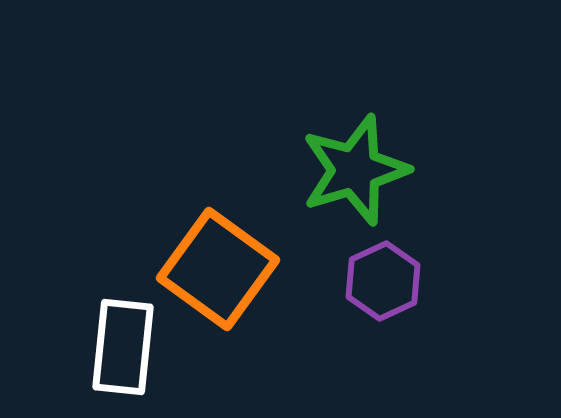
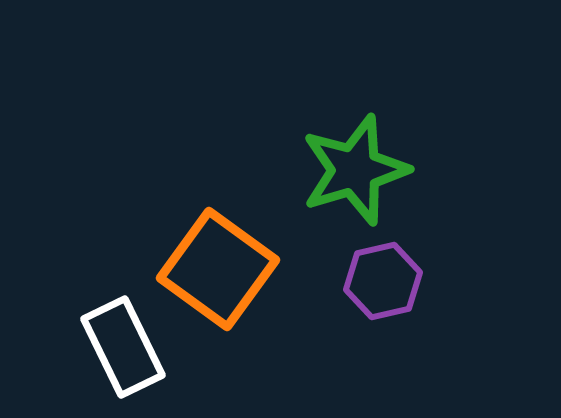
purple hexagon: rotated 12 degrees clockwise
white rectangle: rotated 32 degrees counterclockwise
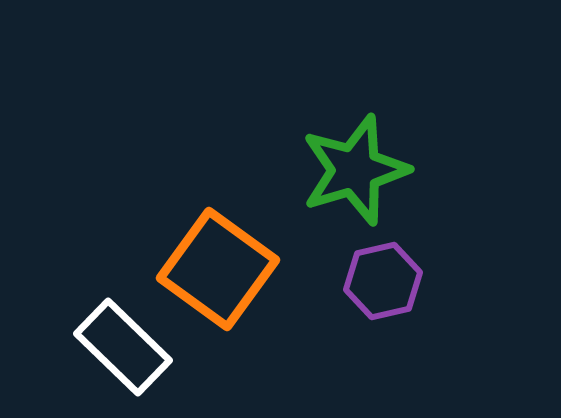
white rectangle: rotated 20 degrees counterclockwise
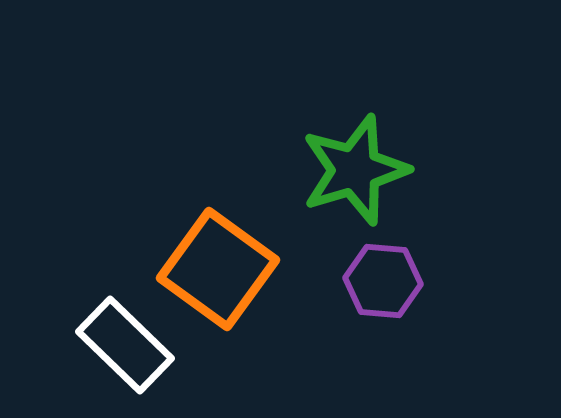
purple hexagon: rotated 18 degrees clockwise
white rectangle: moved 2 px right, 2 px up
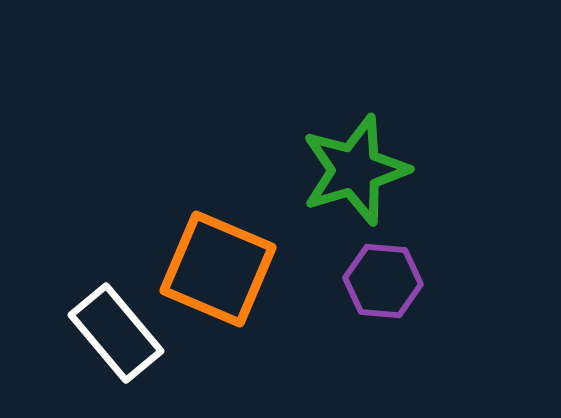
orange square: rotated 13 degrees counterclockwise
white rectangle: moved 9 px left, 12 px up; rotated 6 degrees clockwise
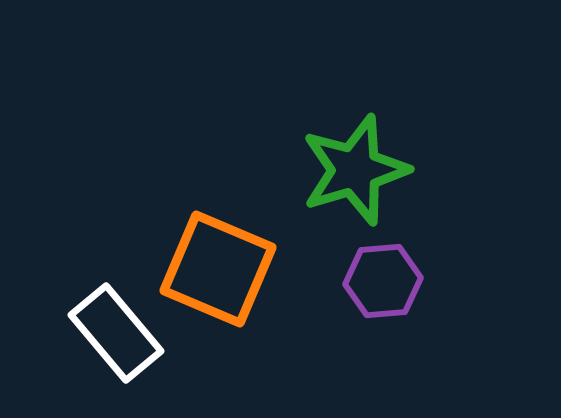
purple hexagon: rotated 10 degrees counterclockwise
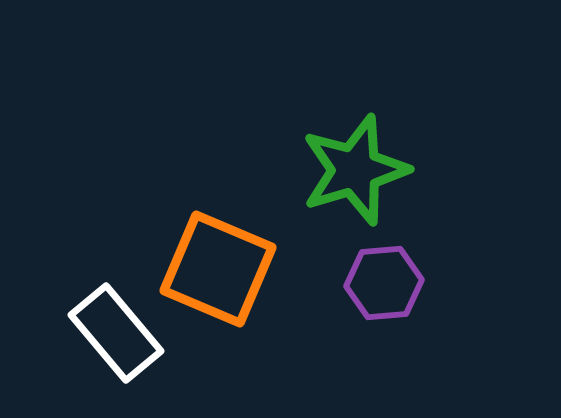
purple hexagon: moved 1 px right, 2 px down
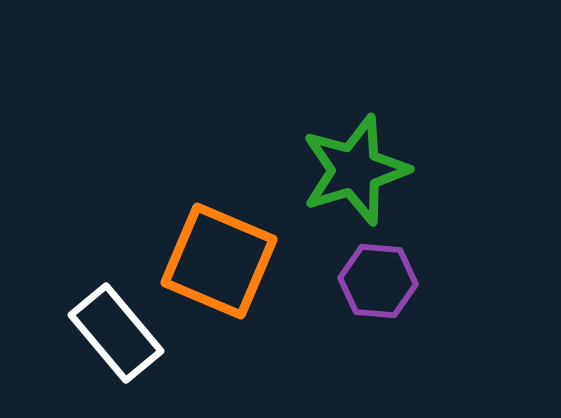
orange square: moved 1 px right, 8 px up
purple hexagon: moved 6 px left, 2 px up; rotated 10 degrees clockwise
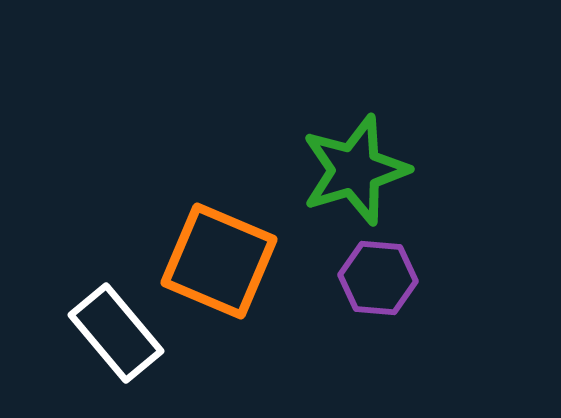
purple hexagon: moved 3 px up
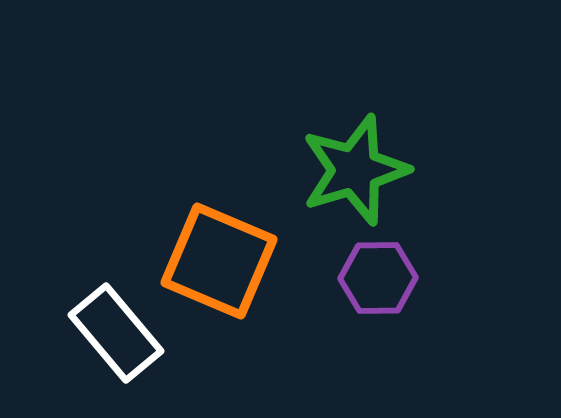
purple hexagon: rotated 6 degrees counterclockwise
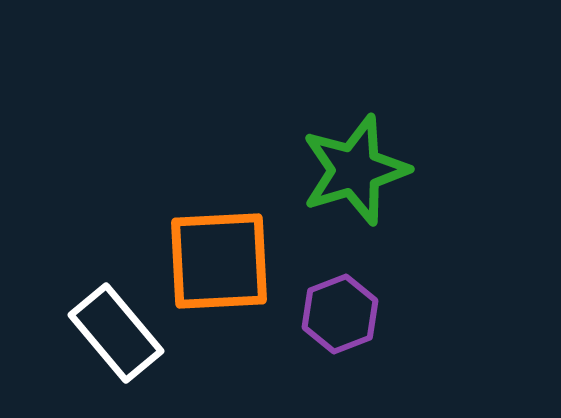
orange square: rotated 26 degrees counterclockwise
purple hexagon: moved 38 px left, 36 px down; rotated 20 degrees counterclockwise
